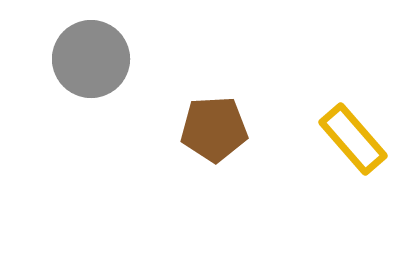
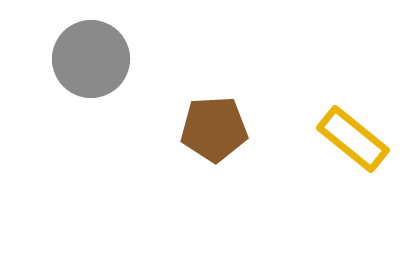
yellow rectangle: rotated 10 degrees counterclockwise
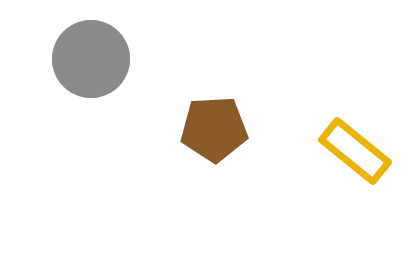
yellow rectangle: moved 2 px right, 12 px down
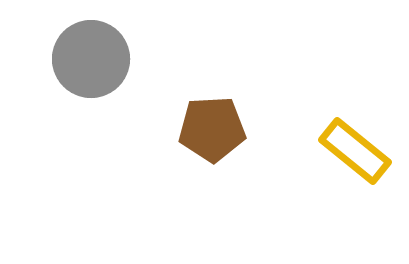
brown pentagon: moved 2 px left
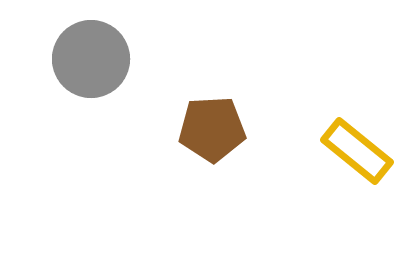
yellow rectangle: moved 2 px right
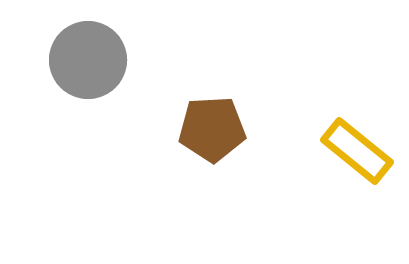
gray circle: moved 3 px left, 1 px down
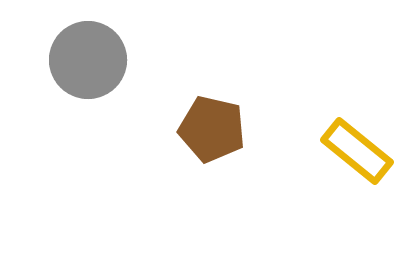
brown pentagon: rotated 16 degrees clockwise
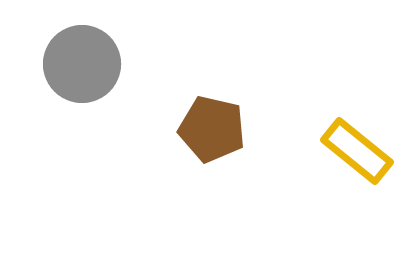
gray circle: moved 6 px left, 4 px down
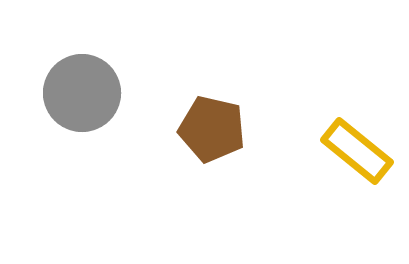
gray circle: moved 29 px down
